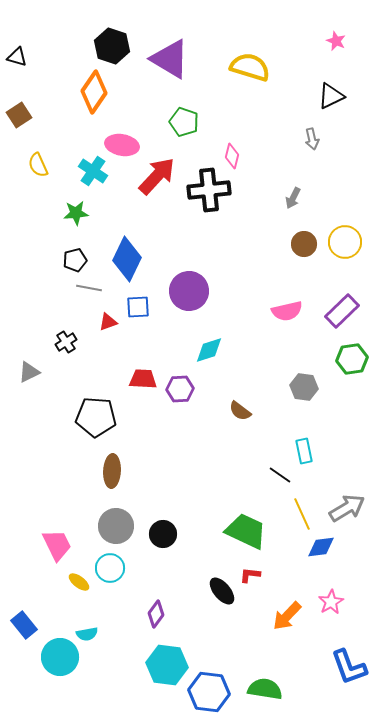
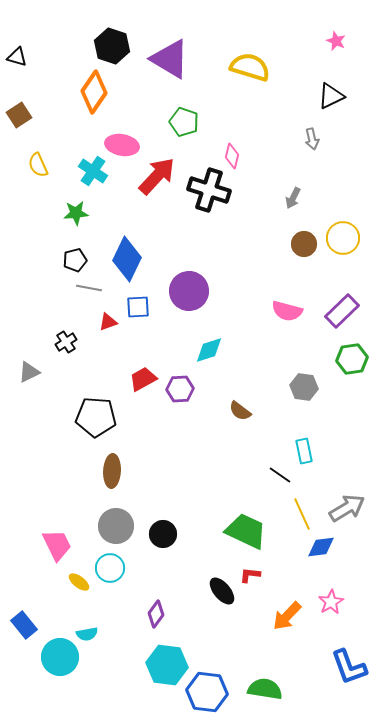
black cross at (209, 190): rotated 24 degrees clockwise
yellow circle at (345, 242): moved 2 px left, 4 px up
pink semicircle at (287, 311): rotated 28 degrees clockwise
red trapezoid at (143, 379): rotated 32 degrees counterclockwise
blue hexagon at (209, 692): moved 2 px left
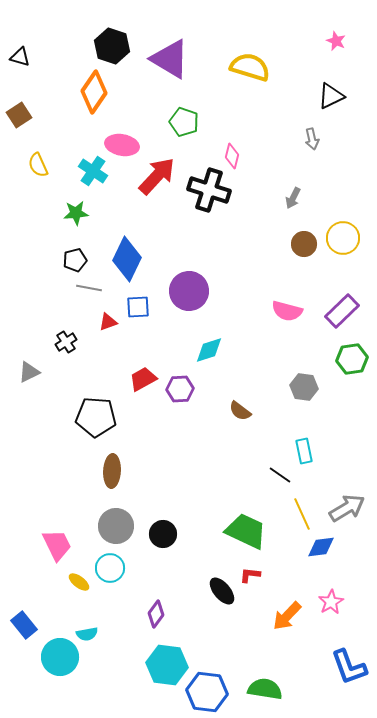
black triangle at (17, 57): moved 3 px right
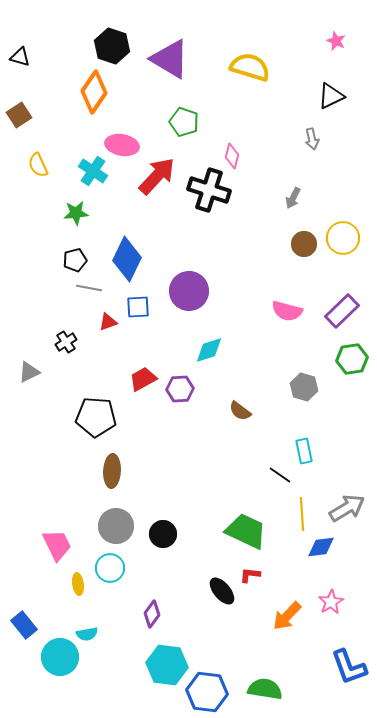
gray hexagon at (304, 387): rotated 8 degrees clockwise
yellow line at (302, 514): rotated 20 degrees clockwise
yellow ellipse at (79, 582): moved 1 px left, 2 px down; rotated 45 degrees clockwise
purple diamond at (156, 614): moved 4 px left
